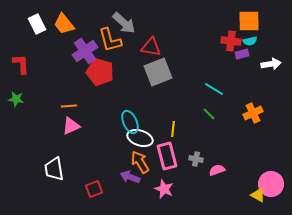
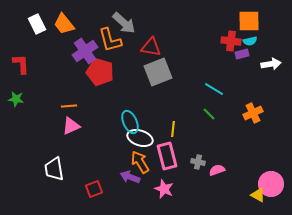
gray cross: moved 2 px right, 3 px down
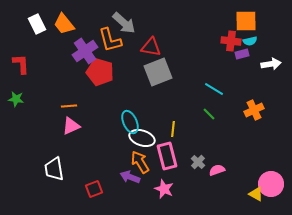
orange square: moved 3 px left
orange cross: moved 1 px right, 3 px up
white ellipse: moved 2 px right
gray cross: rotated 32 degrees clockwise
yellow triangle: moved 2 px left, 1 px up
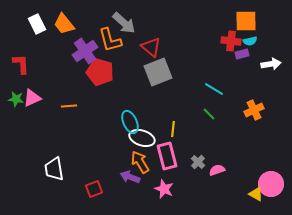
red triangle: rotated 30 degrees clockwise
pink triangle: moved 39 px left, 28 px up
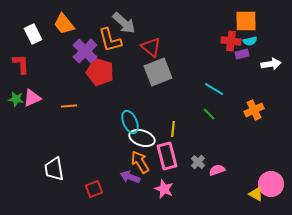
white rectangle: moved 4 px left, 10 px down
purple cross: rotated 10 degrees counterclockwise
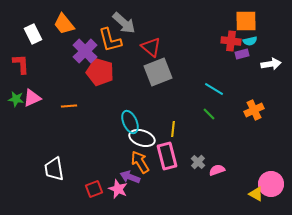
pink star: moved 46 px left
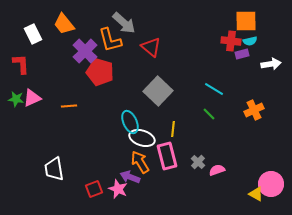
gray square: moved 19 px down; rotated 24 degrees counterclockwise
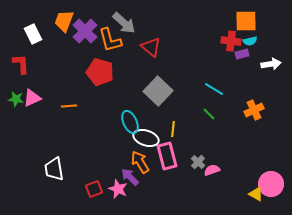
orange trapezoid: moved 3 px up; rotated 60 degrees clockwise
purple cross: moved 20 px up
white ellipse: moved 4 px right
pink semicircle: moved 5 px left
purple arrow: rotated 24 degrees clockwise
